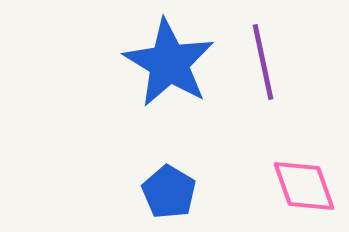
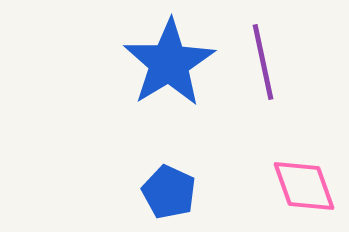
blue star: rotated 10 degrees clockwise
blue pentagon: rotated 6 degrees counterclockwise
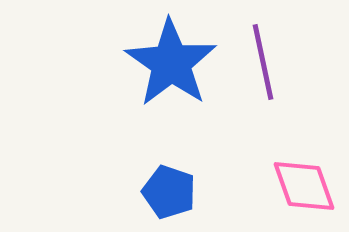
blue star: moved 2 px right; rotated 6 degrees counterclockwise
blue pentagon: rotated 6 degrees counterclockwise
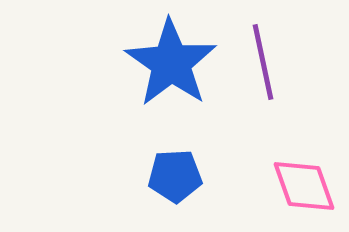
blue pentagon: moved 6 px right, 16 px up; rotated 22 degrees counterclockwise
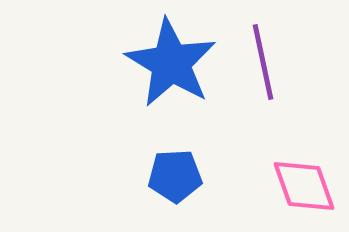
blue star: rotated 4 degrees counterclockwise
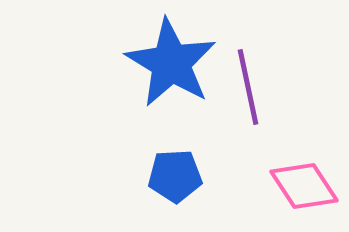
purple line: moved 15 px left, 25 px down
pink diamond: rotated 14 degrees counterclockwise
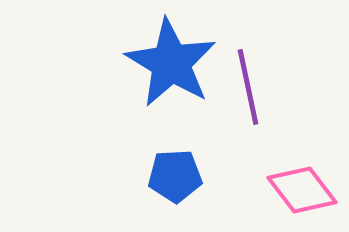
pink diamond: moved 2 px left, 4 px down; rotated 4 degrees counterclockwise
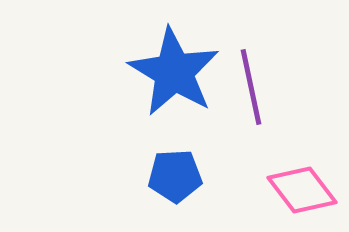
blue star: moved 3 px right, 9 px down
purple line: moved 3 px right
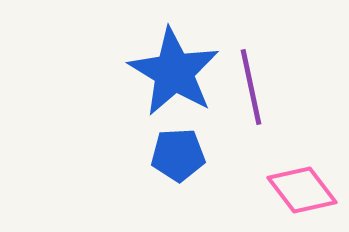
blue pentagon: moved 3 px right, 21 px up
